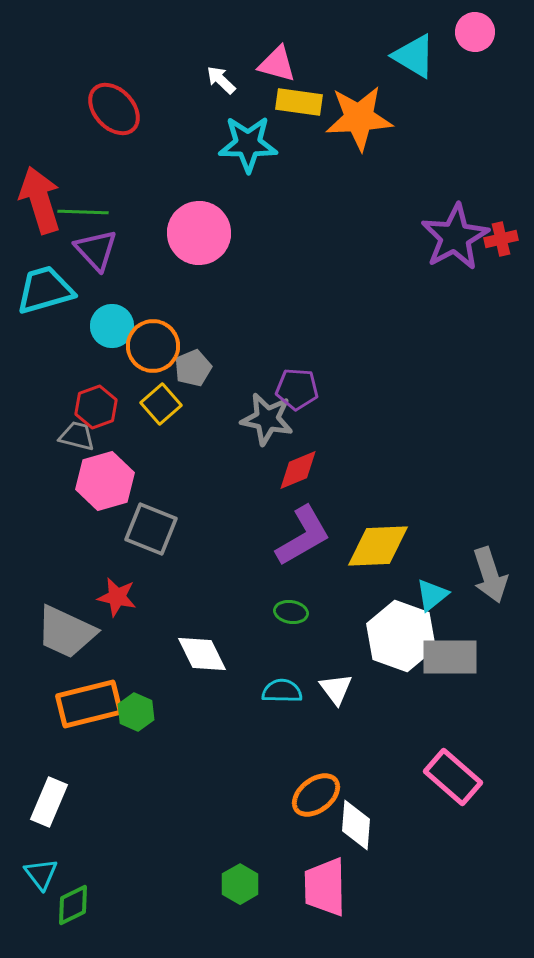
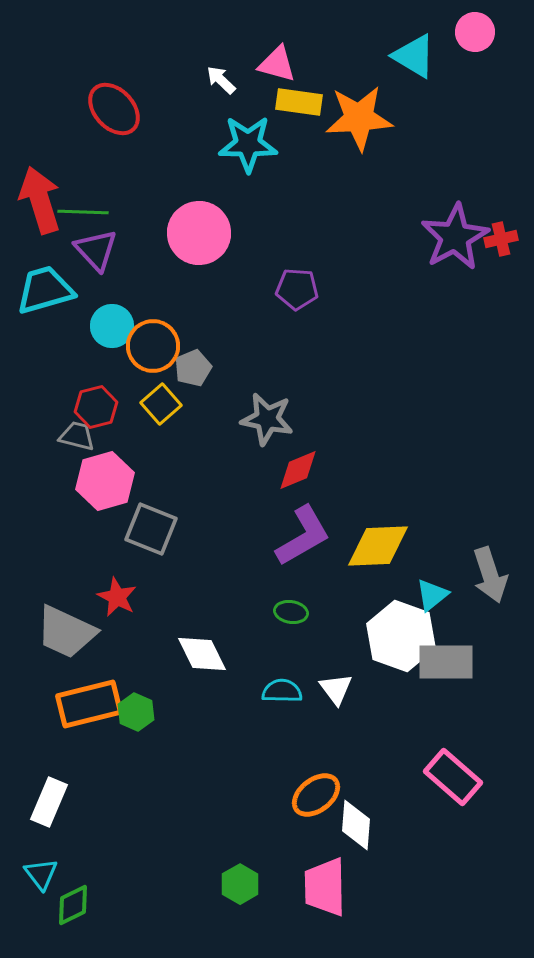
purple pentagon at (297, 389): moved 100 px up
red hexagon at (96, 407): rotated 6 degrees clockwise
red star at (117, 597): rotated 15 degrees clockwise
gray rectangle at (450, 657): moved 4 px left, 5 px down
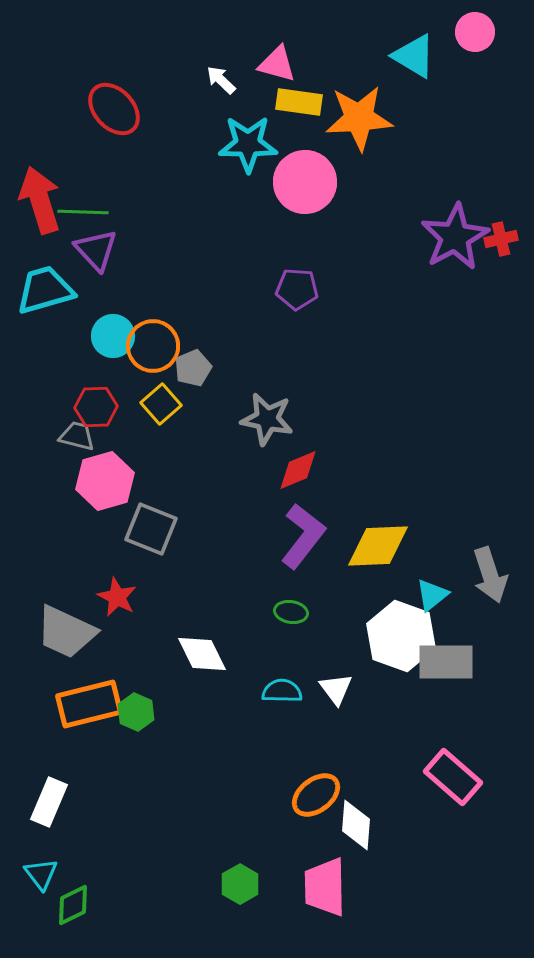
pink circle at (199, 233): moved 106 px right, 51 px up
cyan circle at (112, 326): moved 1 px right, 10 px down
red hexagon at (96, 407): rotated 12 degrees clockwise
purple L-shape at (303, 536): rotated 22 degrees counterclockwise
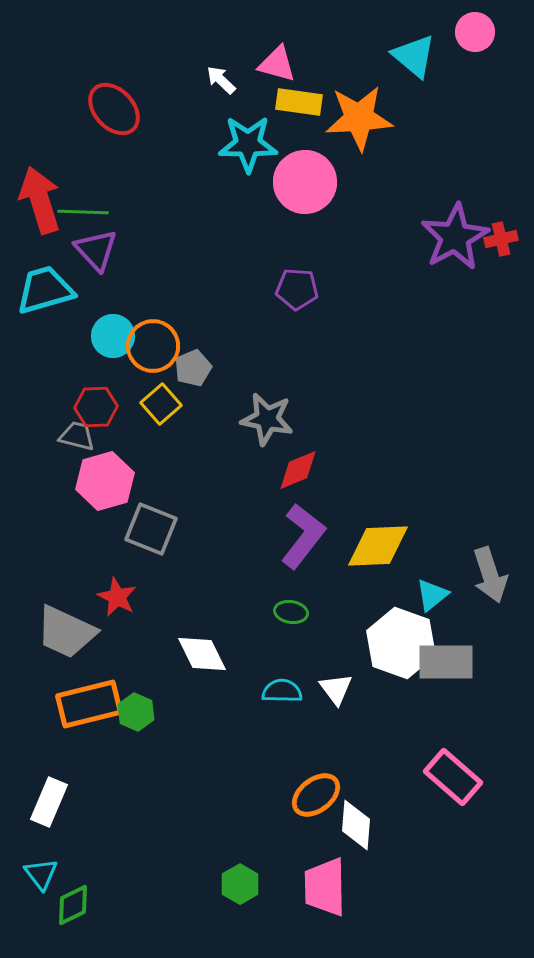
cyan triangle at (414, 56): rotated 9 degrees clockwise
white hexagon at (401, 636): moved 7 px down
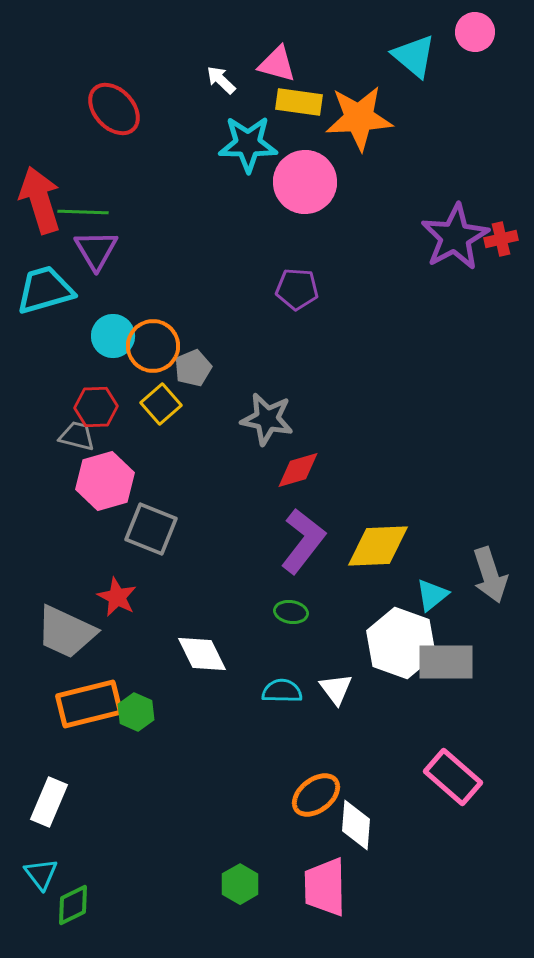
purple triangle at (96, 250): rotated 12 degrees clockwise
red diamond at (298, 470): rotated 6 degrees clockwise
purple L-shape at (303, 536): moved 5 px down
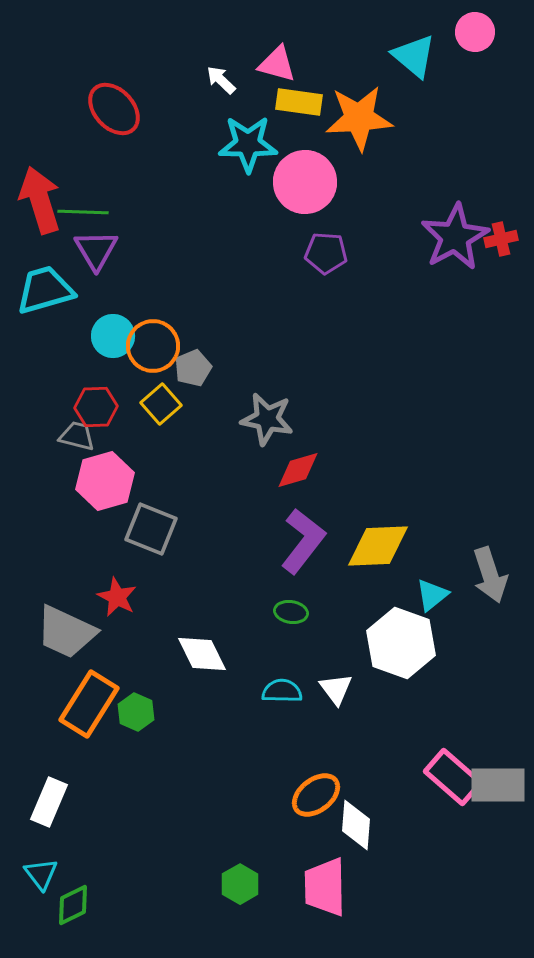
purple pentagon at (297, 289): moved 29 px right, 36 px up
gray rectangle at (446, 662): moved 52 px right, 123 px down
orange rectangle at (89, 704): rotated 44 degrees counterclockwise
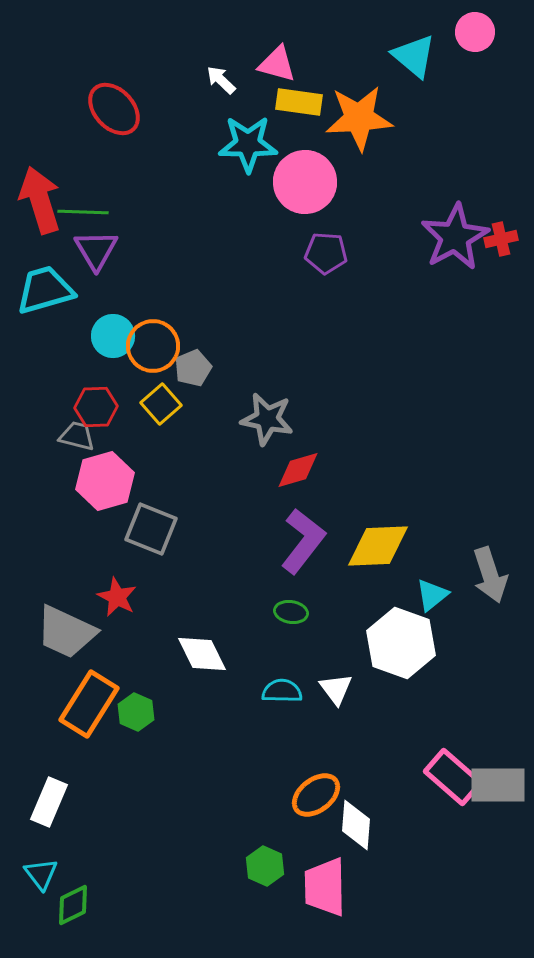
green hexagon at (240, 884): moved 25 px right, 18 px up; rotated 6 degrees counterclockwise
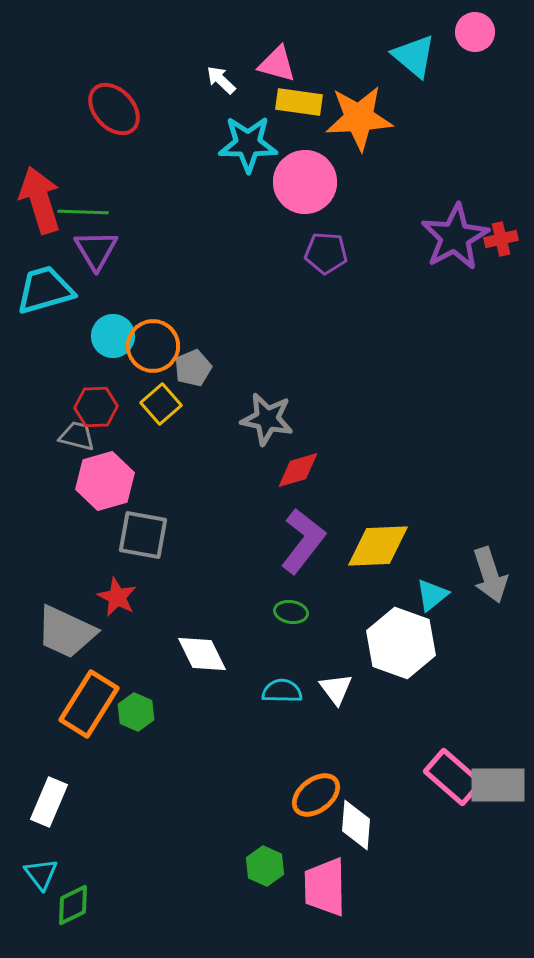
gray square at (151, 529): moved 8 px left, 6 px down; rotated 12 degrees counterclockwise
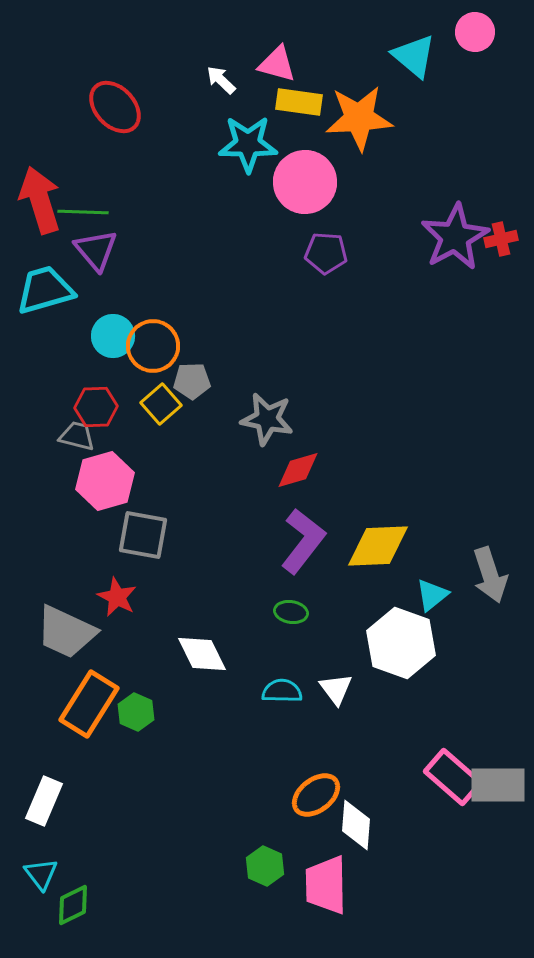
red ellipse at (114, 109): moved 1 px right, 2 px up
purple triangle at (96, 250): rotated 9 degrees counterclockwise
gray pentagon at (193, 368): moved 1 px left, 13 px down; rotated 21 degrees clockwise
white rectangle at (49, 802): moved 5 px left, 1 px up
pink trapezoid at (325, 887): moved 1 px right, 2 px up
